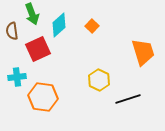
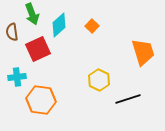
brown semicircle: moved 1 px down
orange hexagon: moved 2 px left, 3 px down
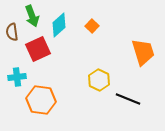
green arrow: moved 2 px down
black line: rotated 40 degrees clockwise
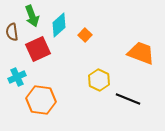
orange square: moved 7 px left, 9 px down
orange trapezoid: moved 2 px left, 1 px down; rotated 52 degrees counterclockwise
cyan cross: rotated 18 degrees counterclockwise
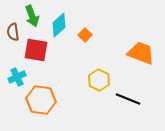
brown semicircle: moved 1 px right
red square: moved 2 px left, 1 px down; rotated 35 degrees clockwise
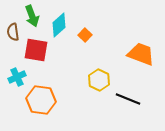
orange trapezoid: moved 1 px down
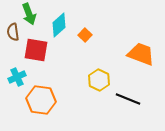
green arrow: moved 3 px left, 2 px up
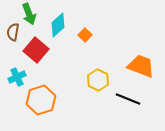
cyan diamond: moved 1 px left
brown semicircle: rotated 18 degrees clockwise
red square: rotated 30 degrees clockwise
orange trapezoid: moved 12 px down
yellow hexagon: moved 1 px left
orange hexagon: rotated 24 degrees counterclockwise
